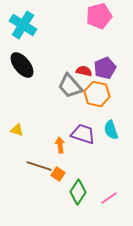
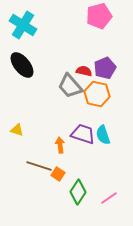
cyan semicircle: moved 8 px left, 5 px down
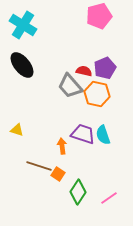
orange arrow: moved 2 px right, 1 px down
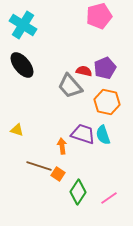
orange hexagon: moved 10 px right, 8 px down
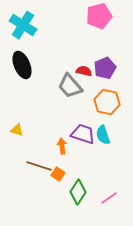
black ellipse: rotated 16 degrees clockwise
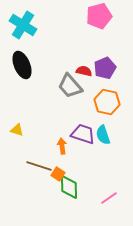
green diamond: moved 9 px left, 5 px up; rotated 35 degrees counterclockwise
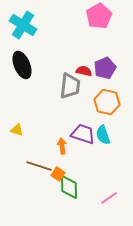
pink pentagon: rotated 15 degrees counterclockwise
gray trapezoid: rotated 132 degrees counterclockwise
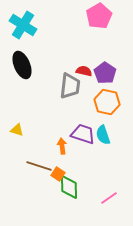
purple pentagon: moved 5 px down; rotated 15 degrees counterclockwise
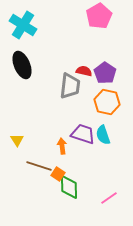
yellow triangle: moved 10 px down; rotated 40 degrees clockwise
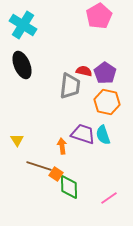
orange square: moved 2 px left
